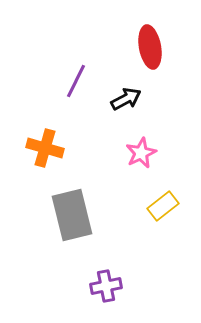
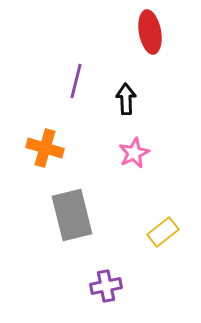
red ellipse: moved 15 px up
purple line: rotated 12 degrees counterclockwise
black arrow: rotated 64 degrees counterclockwise
pink star: moved 7 px left
yellow rectangle: moved 26 px down
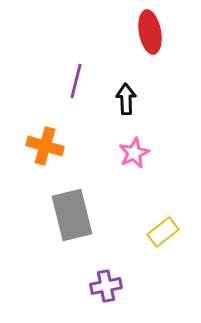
orange cross: moved 2 px up
